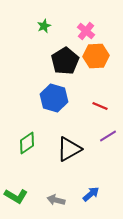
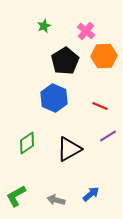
orange hexagon: moved 8 px right
blue hexagon: rotated 8 degrees clockwise
green L-shape: rotated 120 degrees clockwise
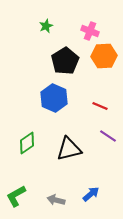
green star: moved 2 px right
pink cross: moved 4 px right; rotated 18 degrees counterclockwise
purple line: rotated 66 degrees clockwise
black triangle: rotated 16 degrees clockwise
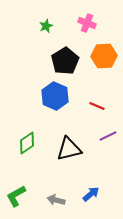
pink cross: moved 3 px left, 8 px up
blue hexagon: moved 1 px right, 2 px up
red line: moved 3 px left
purple line: rotated 60 degrees counterclockwise
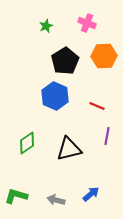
purple line: moved 1 px left; rotated 54 degrees counterclockwise
green L-shape: rotated 45 degrees clockwise
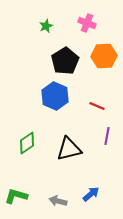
gray arrow: moved 2 px right, 1 px down
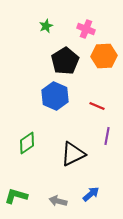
pink cross: moved 1 px left, 6 px down
black triangle: moved 4 px right, 5 px down; rotated 12 degrees counterclockwise
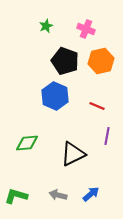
orange hexagon: moved 3 px left, 5 px down; rotated 10 degrees counterclockwise
black pentagon: rotated 20 degrees counterclockwise
green diamond: rotated 30 degrees clockwise
gray arrow: moved 6 px up
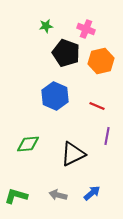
green star: rotated 16 degrees clockwise
black pentagon: moved 1 px right, 8 px up
green diamond: moved 1 px right, 1 px down
blue arrow: moved 1 px right, 1 px up
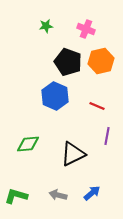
black pentagon: moved 2 px right, 9 px down
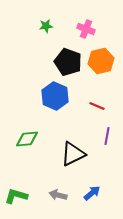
green diamond: moved 1 px left, 5 px up
